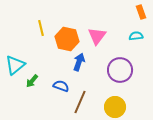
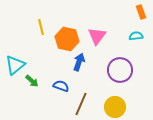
yellow line: moved 1 px up
green arrow: rotated 88 degrees counterclockwise
brown line: moved 1 px right, 2 px down
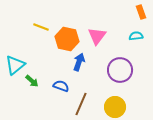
yellow line: rotated 56 degrees counterclockwise
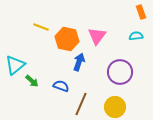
purple circle: moved 2 px down
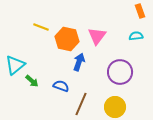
orange rectangle: moved 1 px left, 1 px up
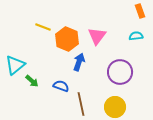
yellow line: moved 2 px right
orange hexagon: rotated 10 degrees clockwise
brown line: rotated 35 degrees counterclockwise
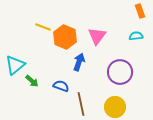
orange hexagon: moved 2 px left, 2 px up
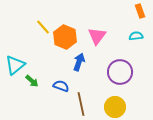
yellow line: rotated 28 degrees clockwise
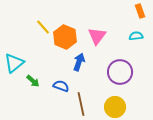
cyan triangle: moved 1 px left, 2 px up
green arrow: moved 1 px right
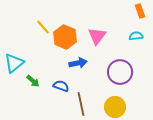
blue arrow: moved 1 px left, 1 px down; rotated 60 degrees clockwise
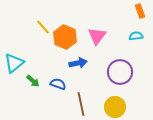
blue semicircle: moved 3 px left, 2 px up
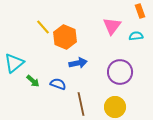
pink triangle: moved 15 px right, 10 px up
